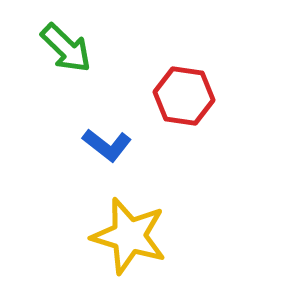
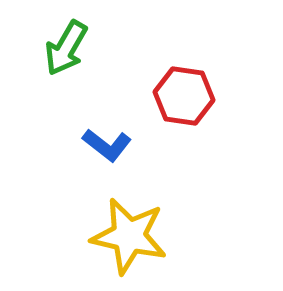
green arrow: rotated 76 degrees clockwise
yellow star: rotated 4 degrees counterclockwise
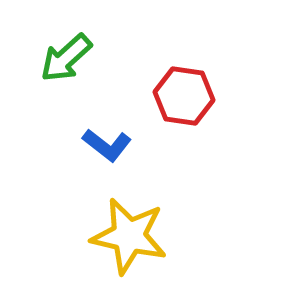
green arrow: moved 10 px down; rotated 18 degrees clockwise
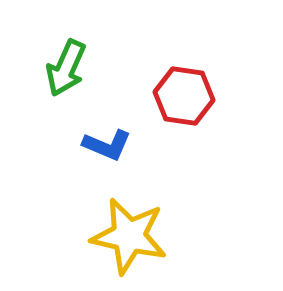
green arrow: moved 10 px down; rotated 24 degrees counterclockwise
blue L-shape: rotated 15 degrees counterclockwise
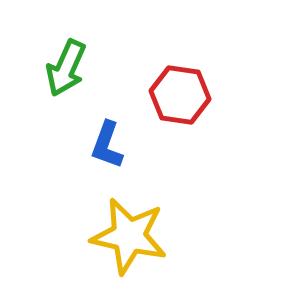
red hexagon: moved 4 px left, 1 px up
blue L-shape: rotated 87 degrees clockwise
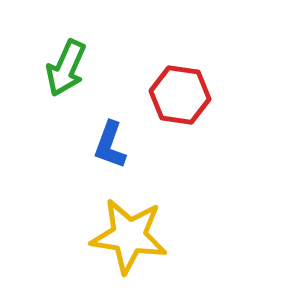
blue L-shape: moved 3 px right
yellow star: rotated 4 degrees counterclockwise
